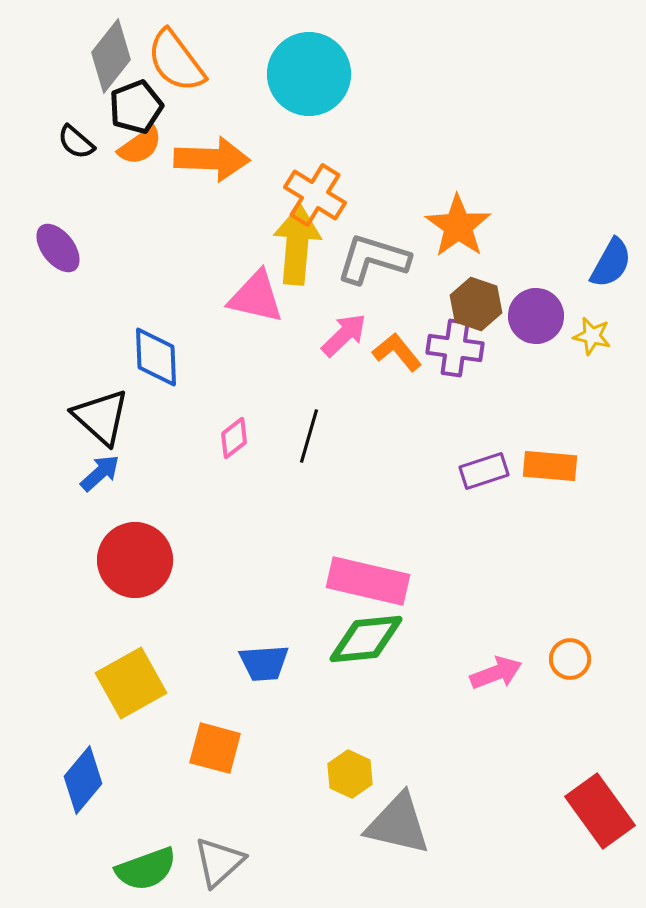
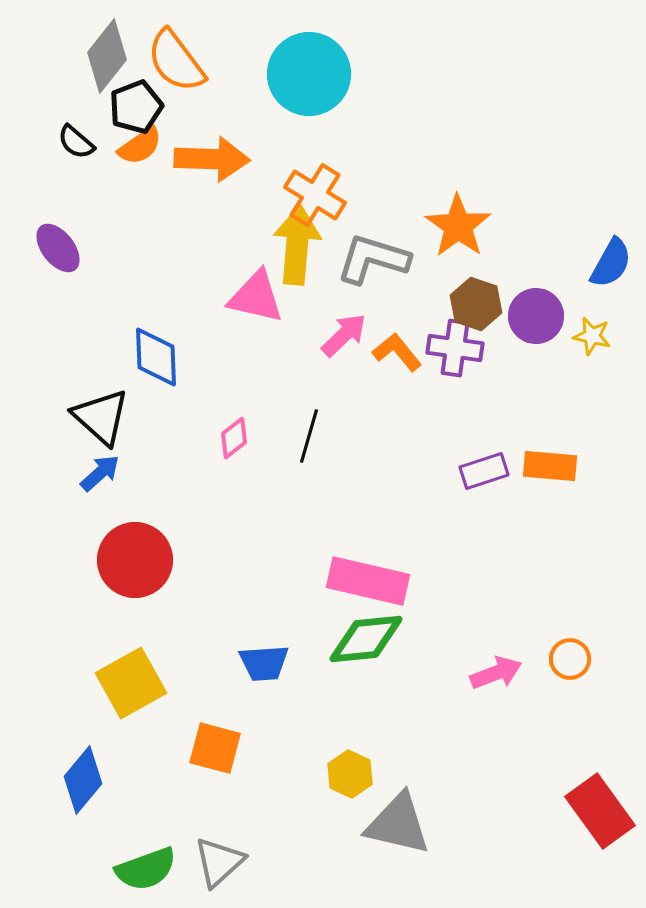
gray diamond at (111, 56): moved 4 px left
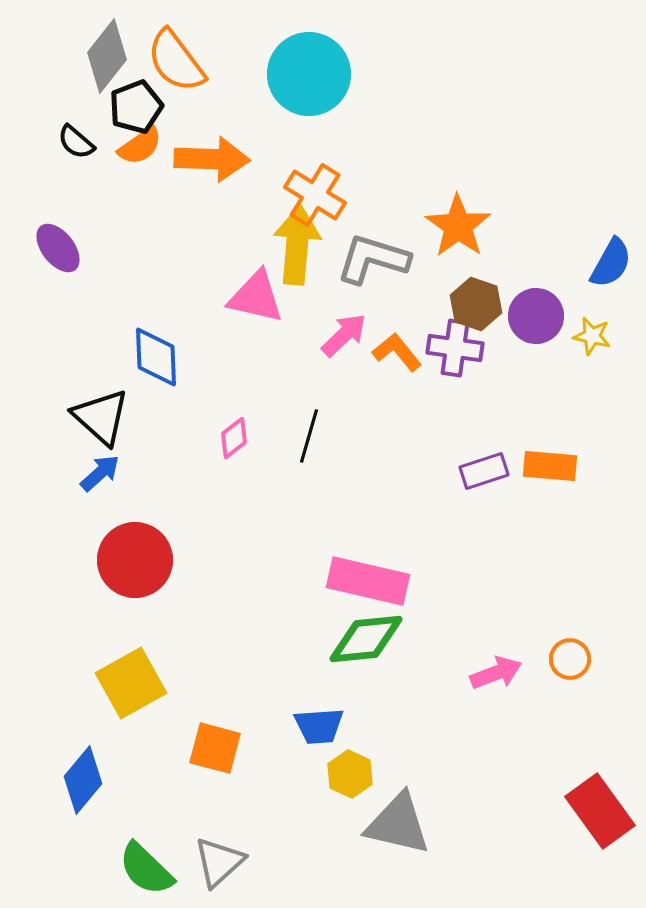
blue trapezoid at (264, 663): moved 55 px right, 63 px down
green semicircle at (146, 869): rotated 64 degrees clockwise
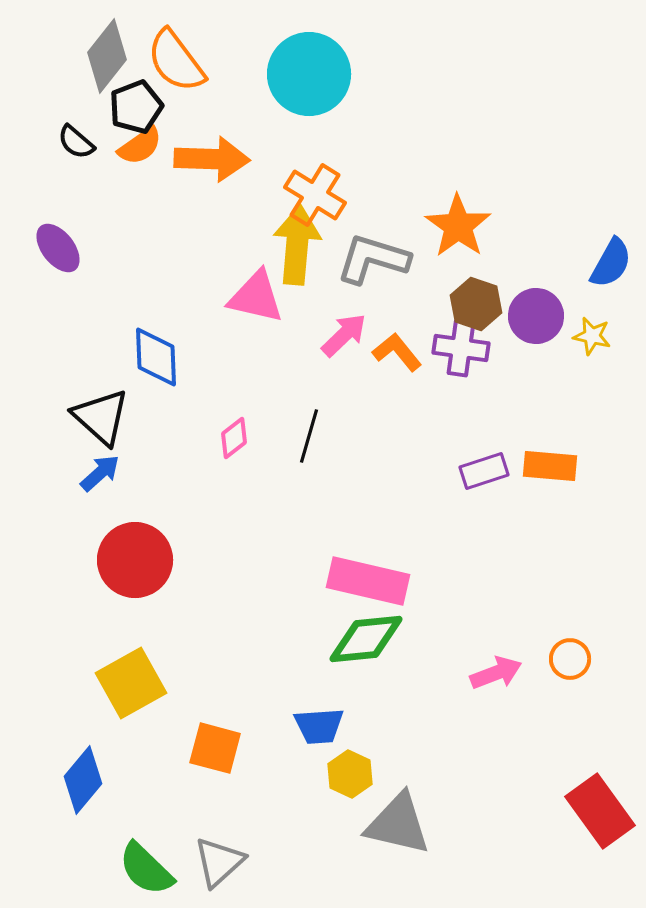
purple cross at (455, 348): moved 6 px right
